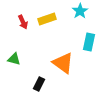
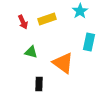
green triangle: moved 17 px right, 7 px up
black rectangle: rotated 24 degrees counterclockwise
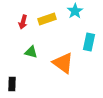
cyan star: moved 5 px left
red arrow: rotated 40 degrees clockwise
black rectangle: moved 27 px left
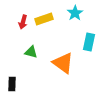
cyan star: moved 2 px down
yellow rectangle: moved 3 px left
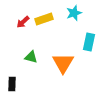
cyan star: moved 1 px left; rotated 14 degrees clockwise
red arrow: rotated 32 degrees clockwise
green triangle: moved 5 px down
orange triangle: rotated 25 degrees clockwise
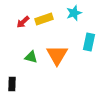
orange triangle: moved 6 px left, 8 px up
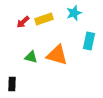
cyan rectangle: moved 1 px up
orange triangle: rotated 45 degrees counterclockwise
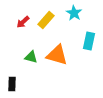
cyan star: rotated 21 degrees counterclockwise
yellow rectangle: moved 2 px right, 1 px down; rotated 30 degrees counterclockwise
